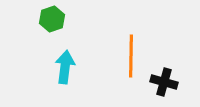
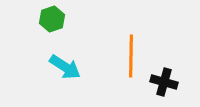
cyan arrow: rotated 116 degrees clockwise
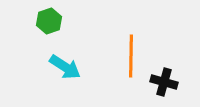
green hexagon: moved 3 px left, 2 px down
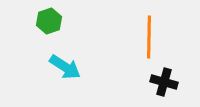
orange line: moved 18 px right, 19 px up
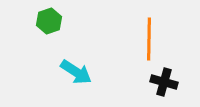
orange line: moved 2 px down
cyan arrow: moved 11 px right, 5 px down
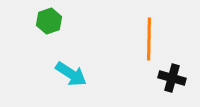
cyan arrow: moved 5 px left, 2 px down
black cross: moved 8 px right, 4 px up
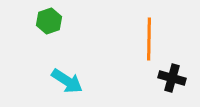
cyan arrow: moved 4 px left, 7 px down
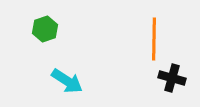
green hexagon: moved 4 px left, 8 px down
orange line: moved 5 px right
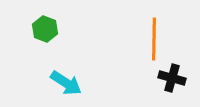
green hexagon: rotated 20 degrees counterclockwise
cyan arrow: moved 1 px left, 2 px down
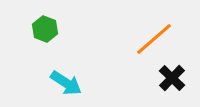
orange line: rotated 48 degrees clockwise
black cross: rotated 28 degrees clockwise
